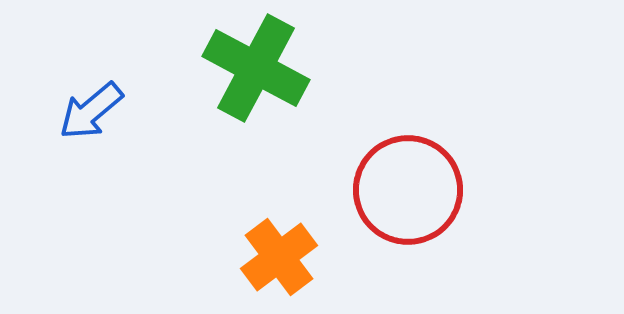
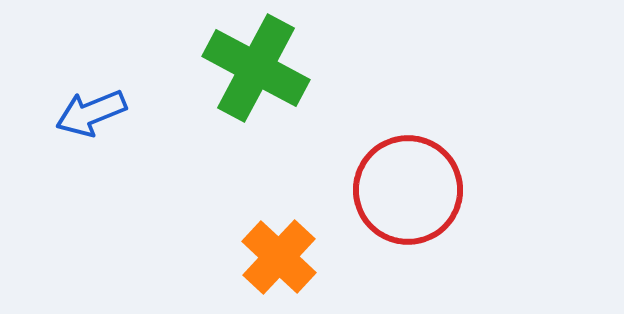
blue arrow: moved 2 px down; rotated 18 degrees clockwise
orange cross: rotated 10 degrees counterclockwise
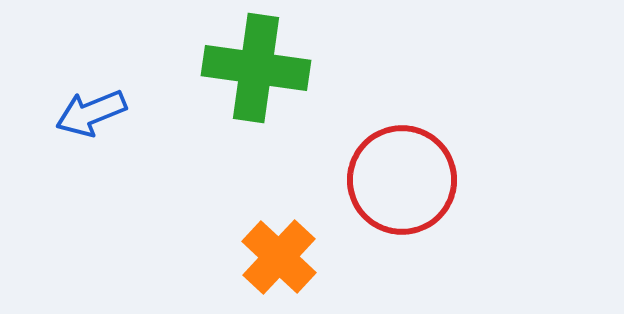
green cross: rotated 20 degrees counterclockwise
red circle: moved 6 px left, 10 px up
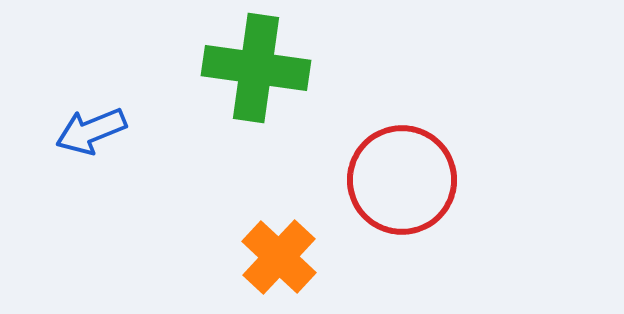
blue arrow: moved 18 px down
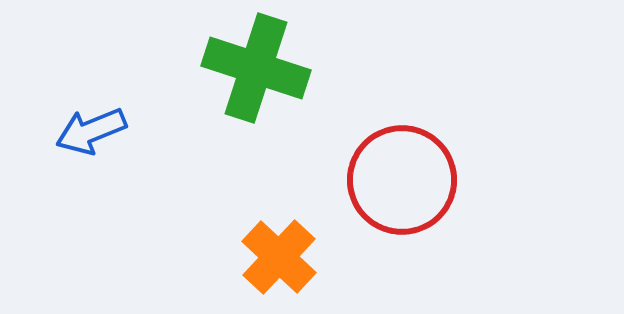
green cross: rotated 10 degrees clockwise
